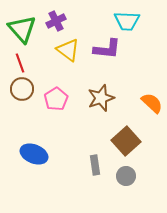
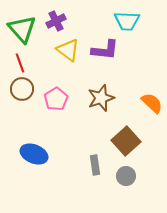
purple L-shape: moved 2 px left, 1 px down
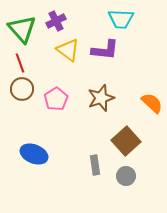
cyan trapezoid: moved 6 px left, 2 px up
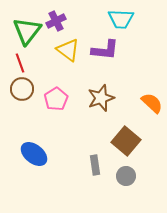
green triangle: moved 5 px right, 2 px down; rotated 20 degrees clockwise
brown square: rotated 8 degrees counterclockwise
blue ellipse: rotated 16 degrees clockwise
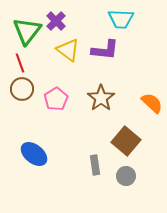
purple cross: rotated 18 degrees counterclockwise
brown star: rotated 16 degrees counterclockwise
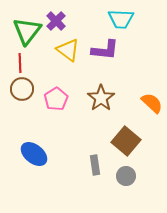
red line: rotated 18 degrees clockwise
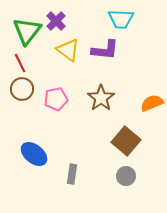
red line: rotated 24 degrees counterclockwise
pink pentagon: rotated 20 degrees clockwise
orange semicircle: rotated 65 degrees counterclockwise
gray rectangle: moved 23 px left, 9 px down; rotated 18 degrees clockwise
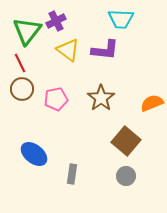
purple cross: rotated 18 degrees clockwise
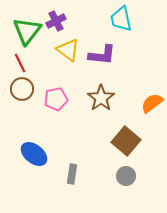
cyan trapezoid: rotated 76 degrees clockwise
purple L-shape: moved 3 px left, 5 px down
orange semicircle: rotated 15 degrees counterclockwise
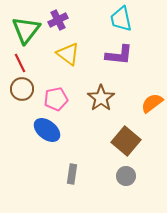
purple cross: moved 2 px right, 1 px up
green triangle: moved 1 px left, 1 px up
yellow triangle: moved 4 px down
purple L-shape: moved 17 px right
blue ellipse: moved 13 px right, 24 px up
